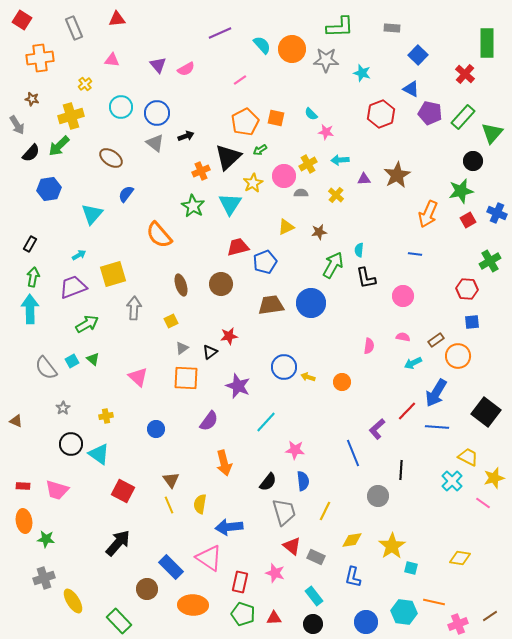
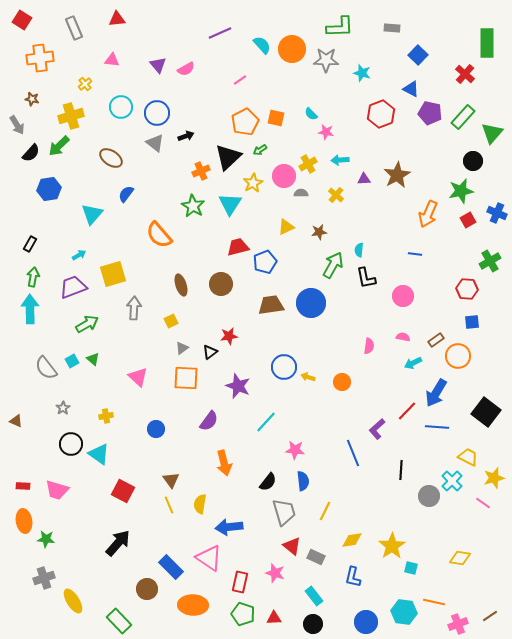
gray circle at (378, 496): moved 51 px right
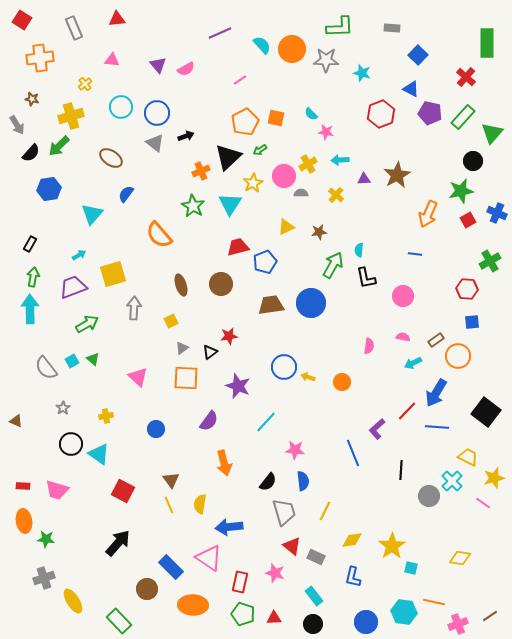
red cross at (465, 74): moved 1 px right, 3 px down
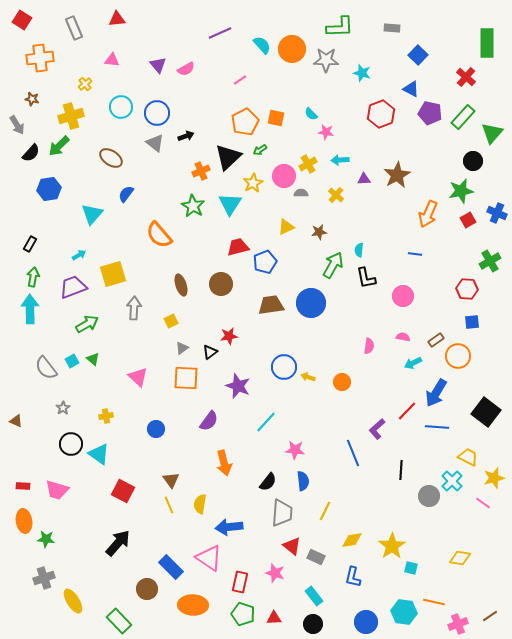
gray trapezoid at (284, 512): moved 2 px left, 1 px down; rotated 20 degrees clockwise
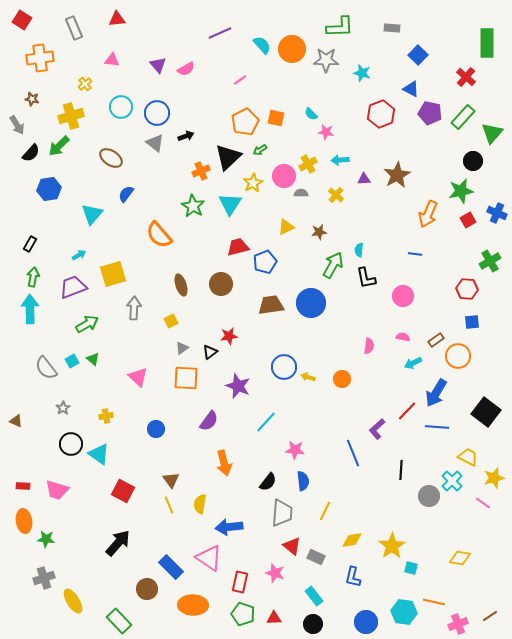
orange circle at (342, 382): moved 3 px up
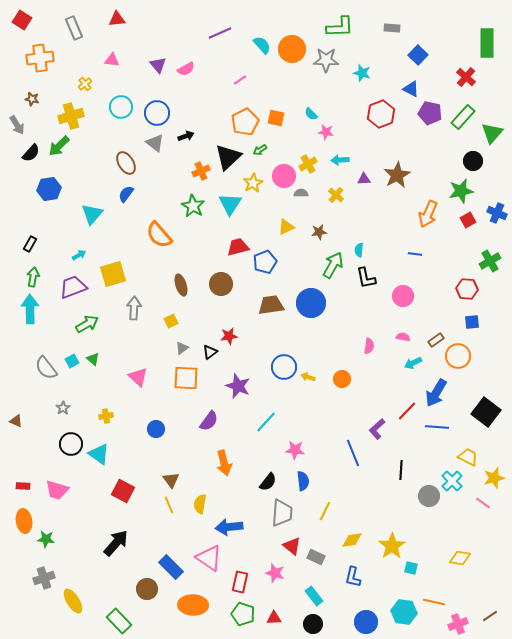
brown ellipse at (111, 158): moved 15 px right, 5 px down; rotated 25 degrees clockwise
black arrow at (118, 543): moved 2 px left
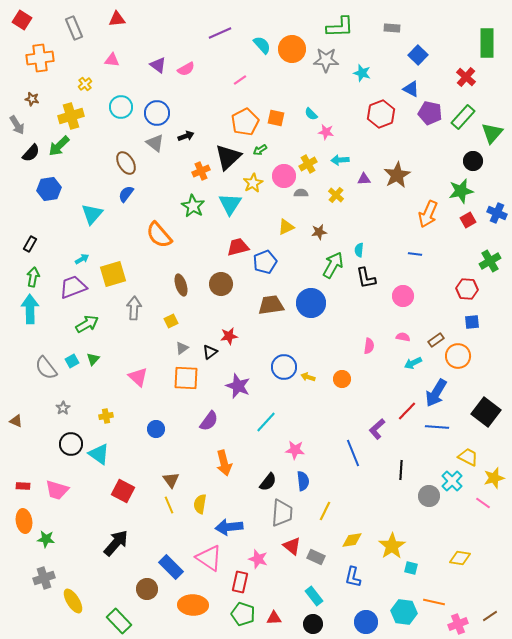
purple triangle at (158, 65): rotated 12 degrees counterclockwise
cyan arrow at (79, 255): moved 3 px right, 4 px down
green triangle at (93, 359): rotated 32 degrees clockwise
pink star at (275, 573): moved 17 px left, 14 px up
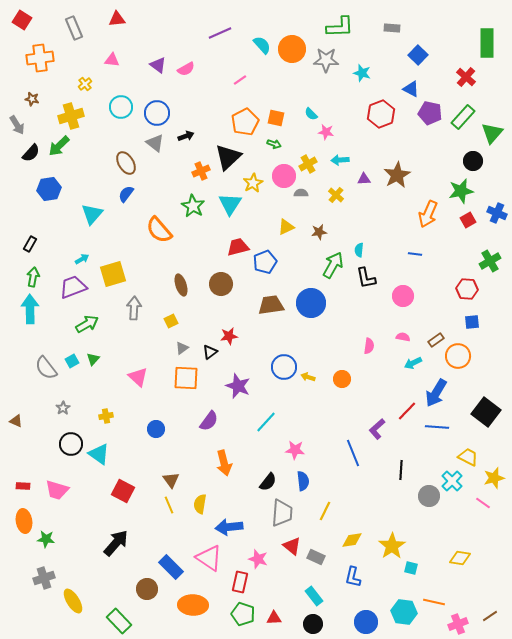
green arrow at (260, 150): moved 14 px right, 6 px up; rotated 128 degrees counterclockwise
orange semicircle at (159, 235): moved 5 px up
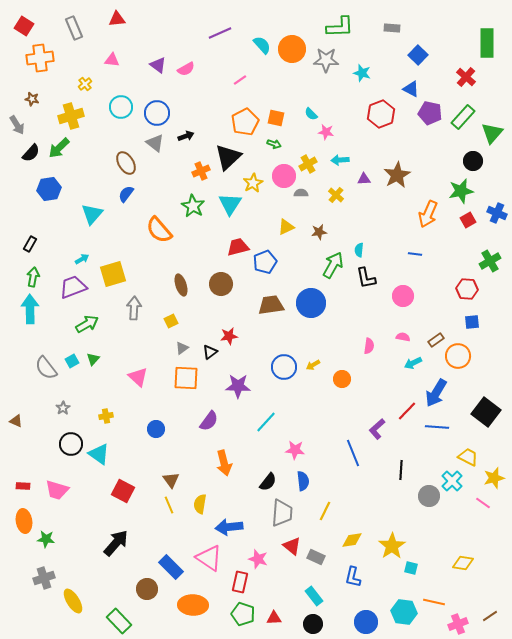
red square at (22, 20): moved 2 px right, 6 px down
green arrow at (59, 146): moved 2 px down
yellow arrow at (308, 377): moved 5 px right, 12 px up; rotated 48 degrees counterclockwise
purple star at (238, 386): rotated 20 degrees counterclockwise
yellow diamond at (460, 558): moved 3 px right, 5 px down
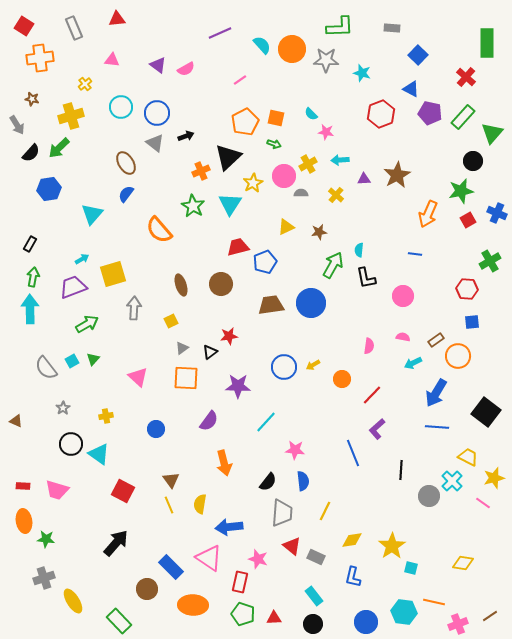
red line at (407, 411): moved 35 px left, 16 px up
